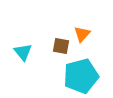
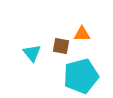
orange triangle: rotated 48 degrees clockwise
cyan triangle: moved 9 px right, 1 px down
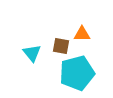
cyan pentagon: moved 4 px left, 3 px up
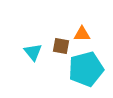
cyan triangle: moved 1 px right, 1 px up
cyan pentagon: moved 9 px right, 4 px up
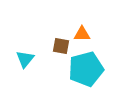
cyan triangle: moved 8 px left, 7 px down; rotated 18 degrees clockwise
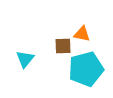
orange triangle: rotated 12 degrees clockwise
brown square: moved 2 px right; rotated 12 degrees counterclockwise
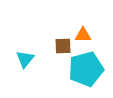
orange triangle: moved 1 px right, 1 px down; rotated 12 degrees counterclockwise
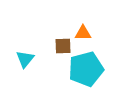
orange triangle: moved 2 px up
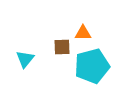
brown square: moved 1 px left, 1 px down
cyan pentagon: moved 6 px right, 3 px up
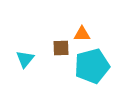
orange triangle: moved 1 px left, 1 px down
brown square: moved 1 px left, 1 px down
